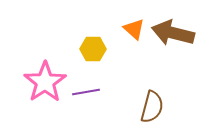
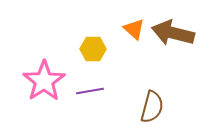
pink star: moved 1 px left, 1 px up
purple line: moved 4 px right, 1 px up
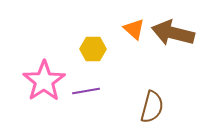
purple line: moved 4 px left
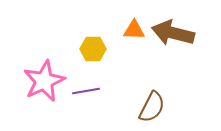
orange triangle: moved 1 px down; rotated 40 degrees counterclockwise
pink star: rotated 9 degrees clockwise
brown semicircle: rotated 12 degrees clockwise
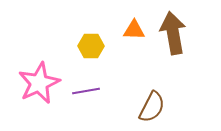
brown arrow: rotated 66 degrees clockwise
yellow hexagon: moved 2 px left, 3 px up
pink star: moved 5 px left, 2 px down
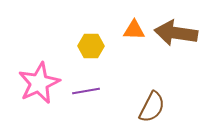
brown arrow: moved 3 px right; rotated 72 degrees counterclockwise
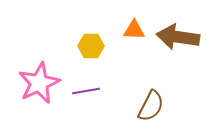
brown arrow: moved 2 px right, 4 px down
brown semicircle: moved 1 px left, 1 px up
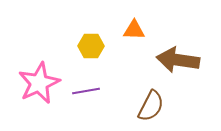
brown arrow: moved 23 px down
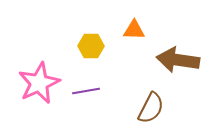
brown semicircle: moved 2 px down
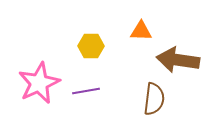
orange triangle: moved 7 px right, 1 px down
brown semicircle: moved 3 px right, 9 px up; rotated 20 degrees counterclockwise
